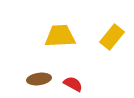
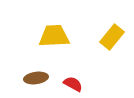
yellow trapezoid: moved 6 px left
brown ellipse: moved 3 px left, 1 px up
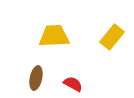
brown ellipse: rotated 70 degrees counterclockwise
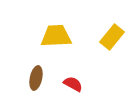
yellow trapezoid: moved 2 px right
